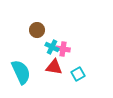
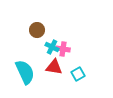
cyan semicircle: moved 4 px right
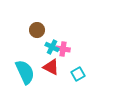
red triangle: moved 3 px left; rotated 18 degrees clockwise
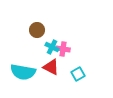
cyan semicircle: moved 2 px left; rotated 125 degrees clockwise
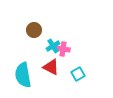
brown circle: moved 3 px left
cyan cross: moved 1 px right, 1 px up; rotated 32 degrees clockwise
cyan semicircle: moved 3 px down; rotated 70 degrees clockwise
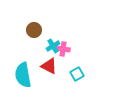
red triangle: moved 2 px left, 1 px up
cyan square: moved 1 px left
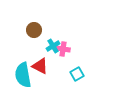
red triangle: moved 9 px left
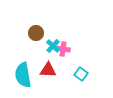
brown circle: moved 2 px right, 3 px down
cyan cross: rotated 16 degrees counterclockwise
red triangle: moved 8 px right, 4 px down; rotated 24 degrees counterclockwise
cyan square: moved 4 px right; rotated 24 degrees counterclockwise
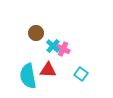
pink cross: rotated 16 degrees clockwise
cyan semicircle: moved 5 px right, 1 px down
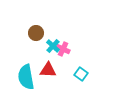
cyan semicircle: moved 2 px left, 1 px down
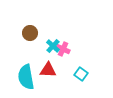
brown circle: moved 6 px left
